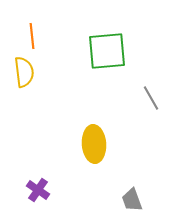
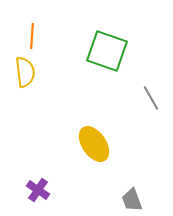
orange line: rotated 10 degrees clockwise
green square: rotated 24 degrees clockwise
yellow semicircle: moved 1 px right
yellow ellipse: rotated 30 degrees counterclockwise
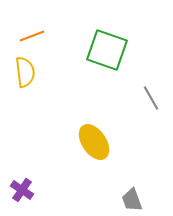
orange line: rotated 65 degrees clockwise
green square: moved 1 px up
yellow ellipse: moved 2 px up
purple cross: moved 16 px left
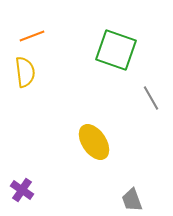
green square: moved 9 px right
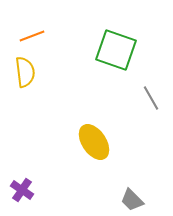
gray trapezoid: rotated 25 degrees counterclockwise
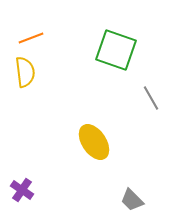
orange line: moved 1 px left, 2 px down
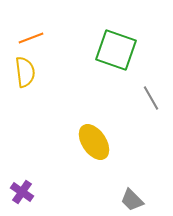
purple cross: moved 2 px down
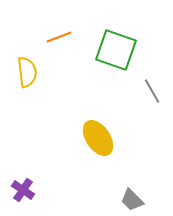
orange line: moved 28 px right, 1 px up
yellow semicircle: moved 2 px right
gray line: moved 1 px right, 7 px up
yellow ellipse: moved 4 px right, 4 px up
purple cross: moved 1 px right, 2 px up
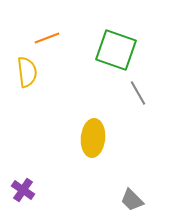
orange line: moved 12 px left, 1 px down
gray line: moved 14 px left, 2 px down
yellow ellipse: moved 5 px left; rotated 39 degrees clockwise
